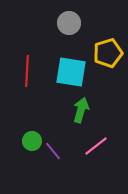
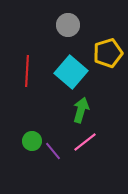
gray circle: moved 1 px left, 2 px down
cyan square: rotated 32 degrees clockwise
pink line: moved 11 px left, 4 px up
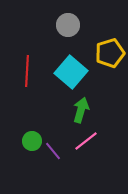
yellow pentagon: moved 2 px right
pink line: moved 1 px right, 1 px up
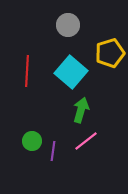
purple line: rotated 48 degrees clockwise
